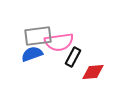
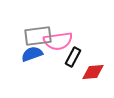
pink semicircle: moved 1 px left, 1 px up
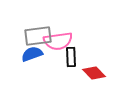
black rectangle: moved 2 px left; rotated 30 degrees counterclockwise
red diamond: moved 1 px right, 1 px down; rotated 50 degrees clockwise
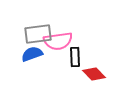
gray rectangle: moved 2 px up
black rectangle: moved 4 px right
red diamond: moved 1 px down
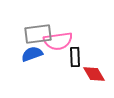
red diamond: rotated 15 degrees clockwise
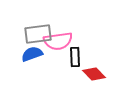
red diamond: rotated 15 degrees counterclockwise
